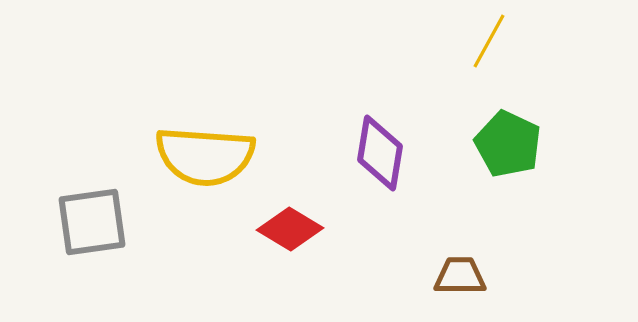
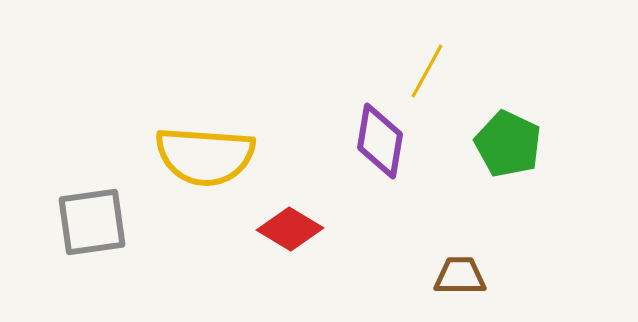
yellow line: moved 62 px left, 30 px down
purple diamond: moved 12 px up
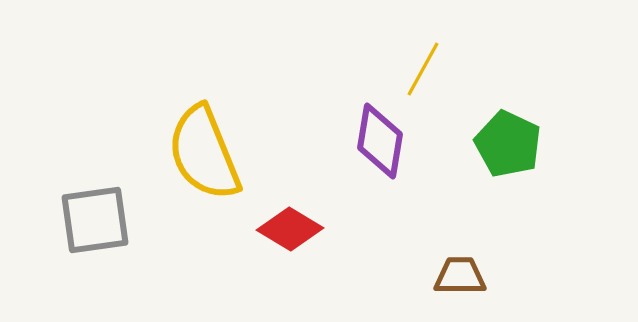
yellow line: moved 4 px left, 2 px up
yellow semicircle: moved 1 px left, 3 px up; rotated 64 degrees clockwise
gray square: moved 3 px right, 2 px up
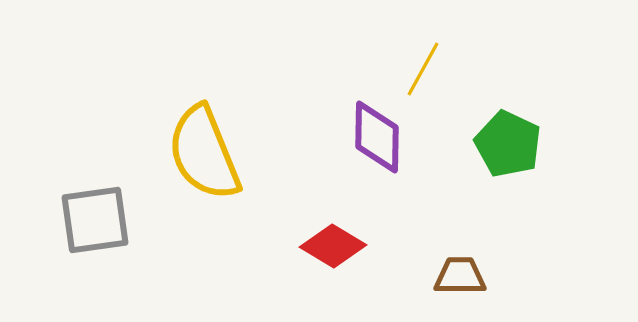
purple diamond: moved 3 px left, 4 px up; rotated 8 degrees counterclockwise
red diamond: moved 43 px right, 17 px down
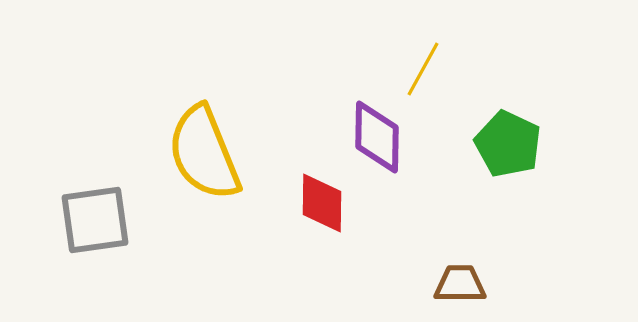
red diamond: moved 11 px left, 43 px up; rotated 60 degrees clockwise
brown trapezoid: moved 8 px down
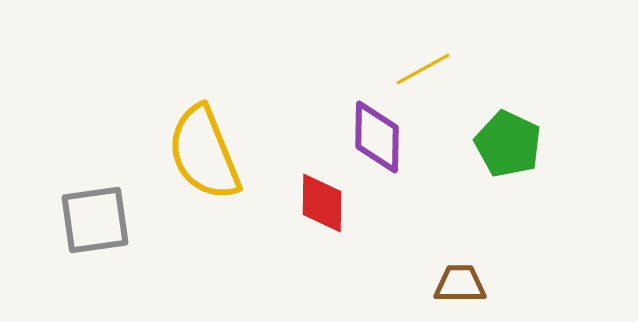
yellow line: rotated 32 degrees clockwise
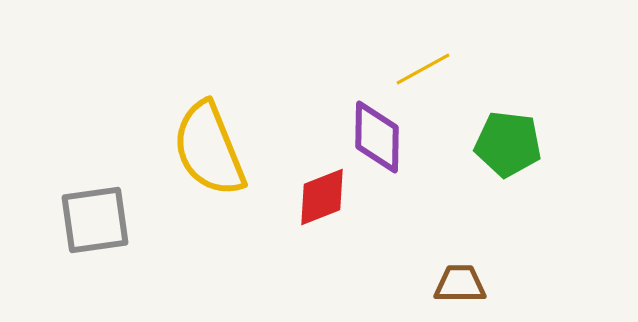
green pentagon: rotated 18 degrees counterclockwise
yellow semicircle: moved 5 px right, 4 px up
red diamond: moved 6 px up; rotated 68 degrees clockwise
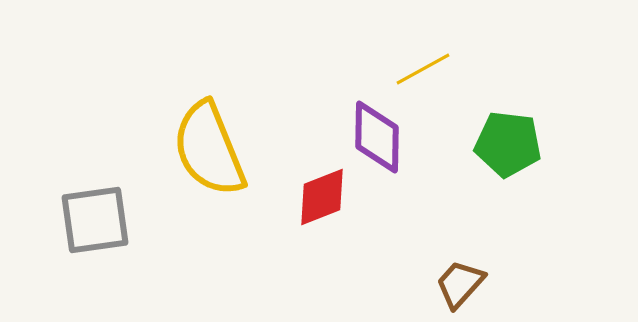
brown trapezoid: rotated 48 degrees counterclockwise
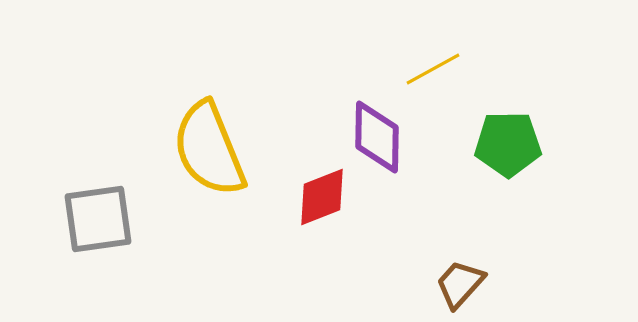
yellow line: moved 10 px right
green pentagon: rotated 8 degrees counterclockwise
gray square: moved 3 px right, 1 px up
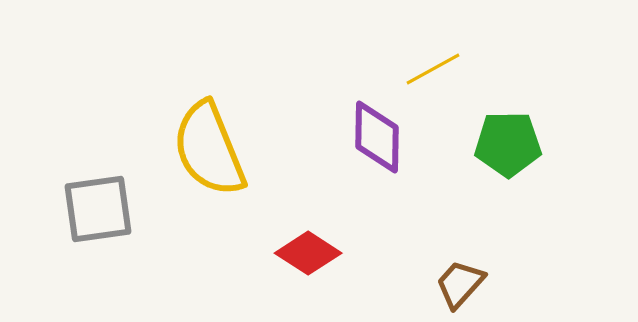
red diamond: moved 14 px left, 56 px down; rotated 54 degrees clockwise
gray square: moved 10 px up
